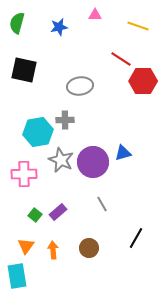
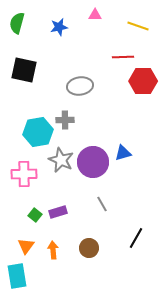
red line: moved 2 px right, 2 px up; rotated 35 degrees counterclockwise
purple rectangle: rotated 24 degrees clockwise
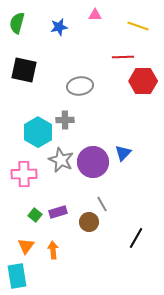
cyan hexagon: rotated 20 degrees counterclockwise
blue triangle: rotated 30 degrees counterclockwise
brown circle: moved 26 px up
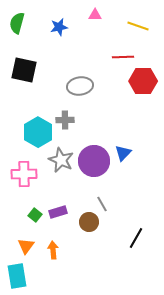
purple circle: moved 1 px right, 1 px up
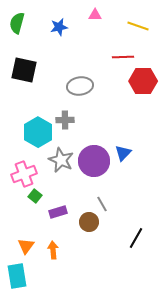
pink cross: rotated 20 degrees counterclockwise
green square: moved 19 px up
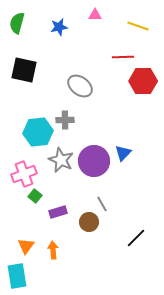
gray ellipse: rotated 45 degrees clockwise
cyan hexagon: rotated 24 degrees clockwise
black line: rotated 15 degrees clockwise
